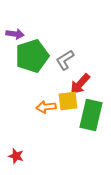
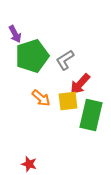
purple arrow: rotated 54 degrees clockwise
orange arrow: moved 5 px left, 9 px up; rotated 132 degrees counterclockwise
red star: moved 13 px right, 8 px down
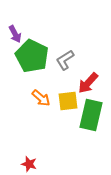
green pentagon: rotated 28 degrees counterclockwise
red arrow: moved 8 px right, 1 px up
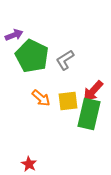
purple arrow: moved 1 px left, 1 px down; rotated 84 degrees counterclockwise
red arrow: moved 5 px right, 8 px down
green rectangle: moved 2 px left, 1 px up
red star: rotated 14 degrees clockwise
